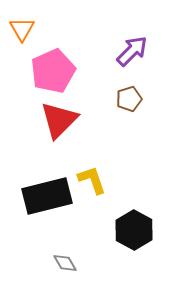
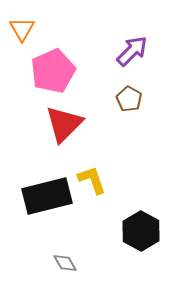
brown pentagon: rotated 25 degrees counterclockwise
red triangle: moved 5 px right, 4 px down
black hexagon: moved 7 px right, 1 px down
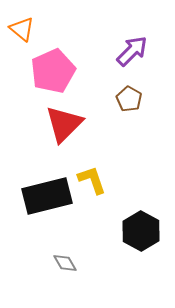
orange triangle: rotated 20 degrees counterclockwise
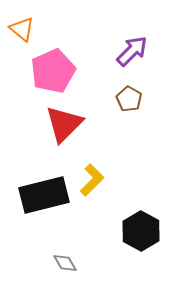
yellow L-shape: rotated 64 degrees clockwise
black rectangle: moved 3 px left, 1 px up
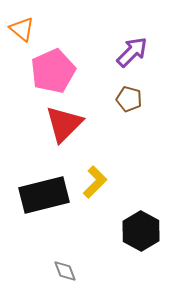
purple arrow: moved 1 px down
brown pentagon: rotated 15 degrees counterclockwise
yellow L-shape: moved 3 px right, 2 px down
gray diamond: moved 8 px down; rotated 10 degrees clockwise
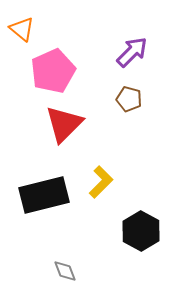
yellow L-shape: moved 6 px right
